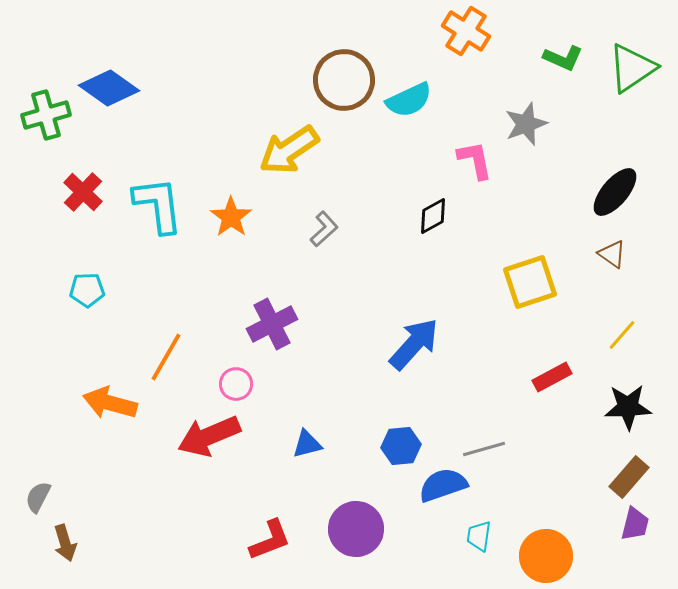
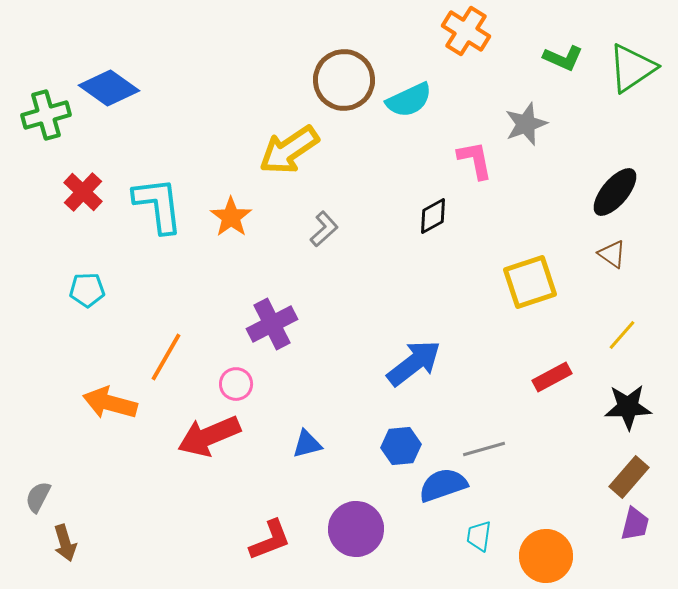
blue arrow: moved 19 px down; rotated 10 degrees clockwise
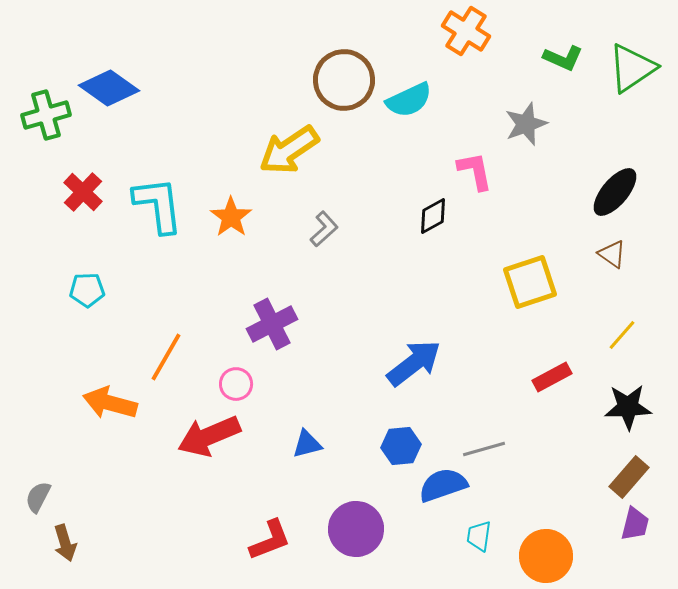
pink L-shape: moved 11 px down
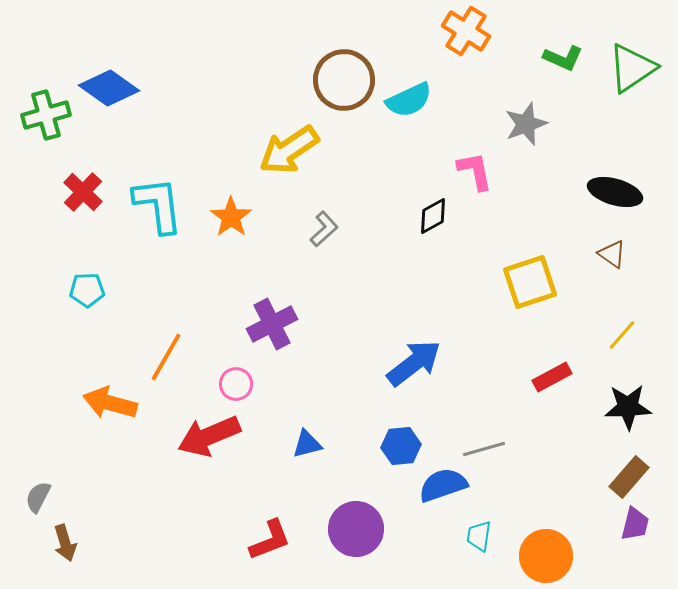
black ellipse: rotated 66 degrees clockwise
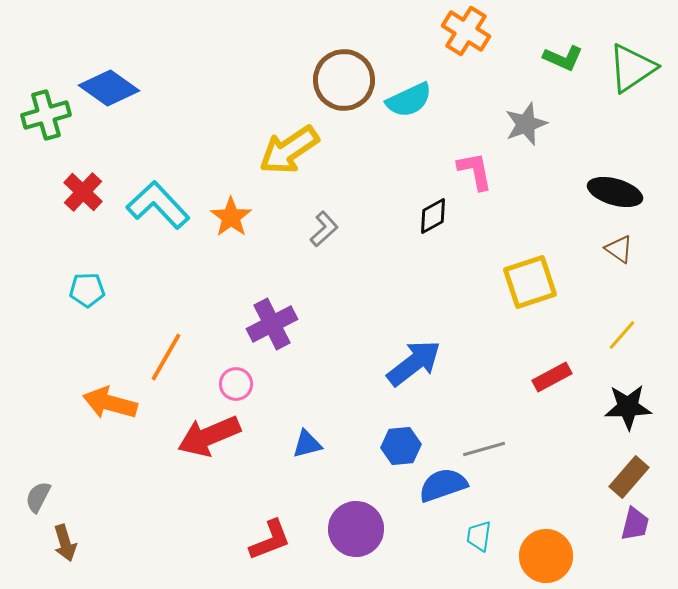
cyan L-shape: rotated 36 degrees counterclockwise
brown triangle: moved 7 px right, 5 px up
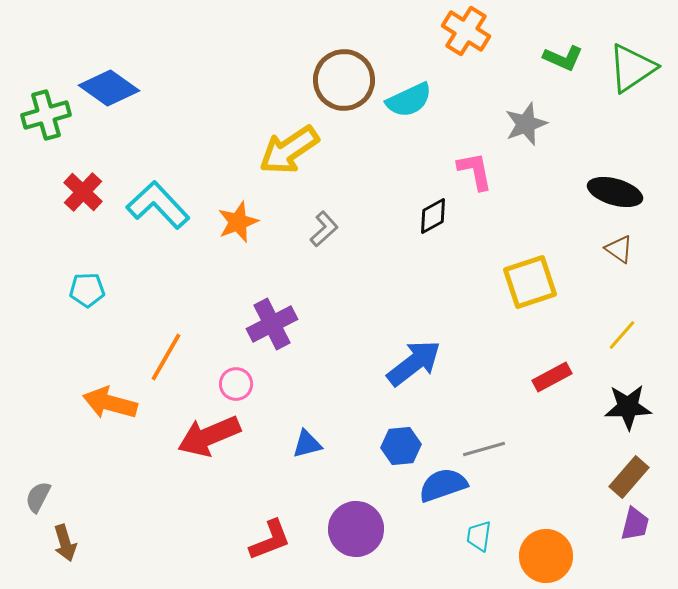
orange star: moved 7 px right, 5 px down; rotated 15 degrees clockwise
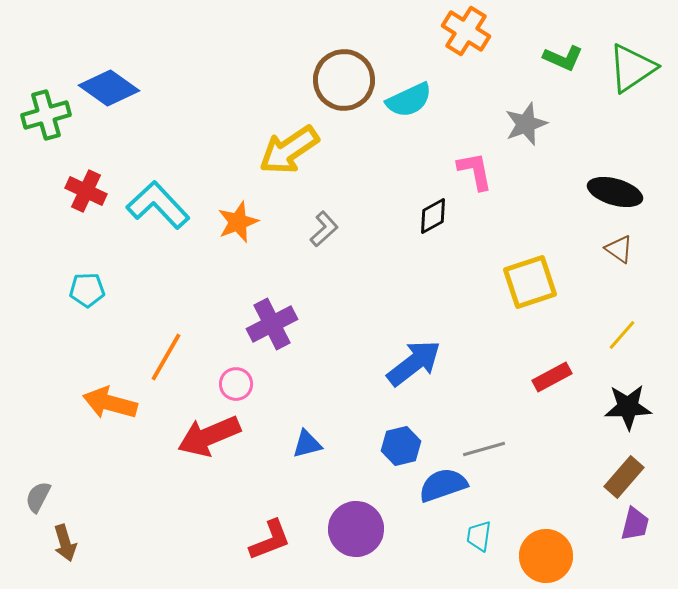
red cross: moved 3 px right, 1 px up; rotated 18 degrees counterclockwise
blue hexagon: rotated 9 degrees counterclockwise
brown rectangle: moved 5 px left
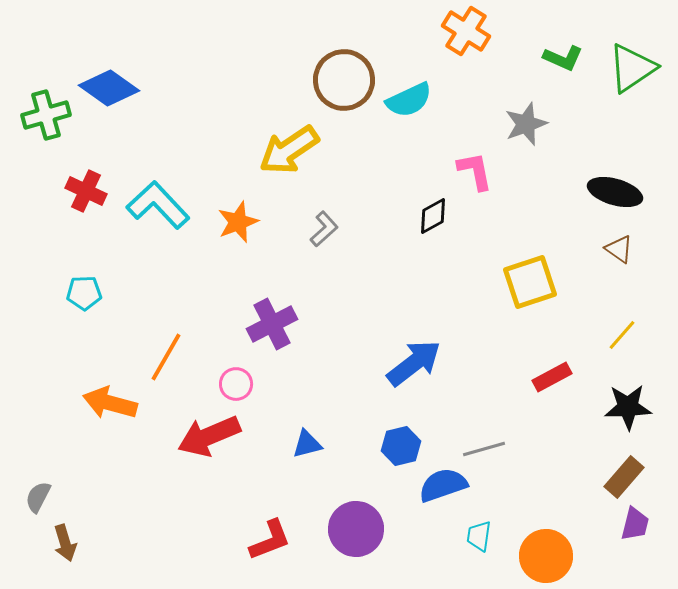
cyan pentagon: moved 3 px left, 3 px down
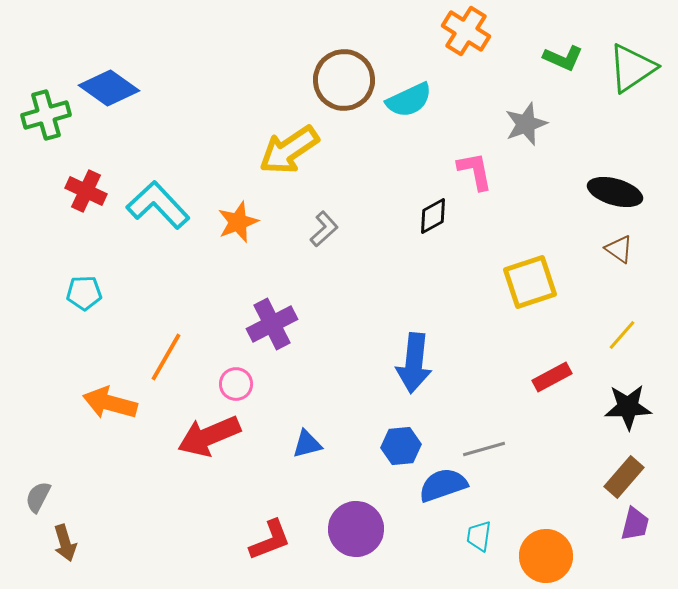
blue arrow: rotated 134 degrees clockwise
blue hexagon: rotated 9 degrees clockwise
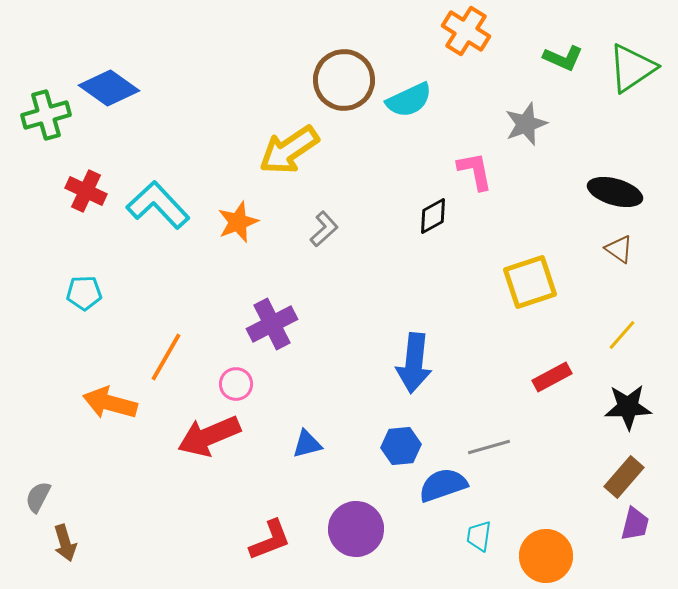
gray line: moved 5 px right, 2 px up
